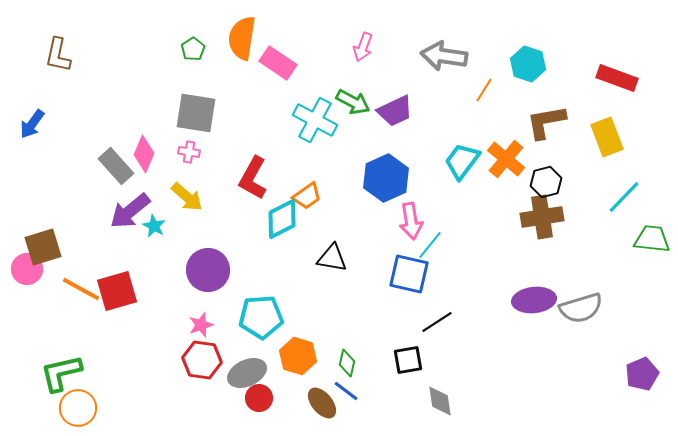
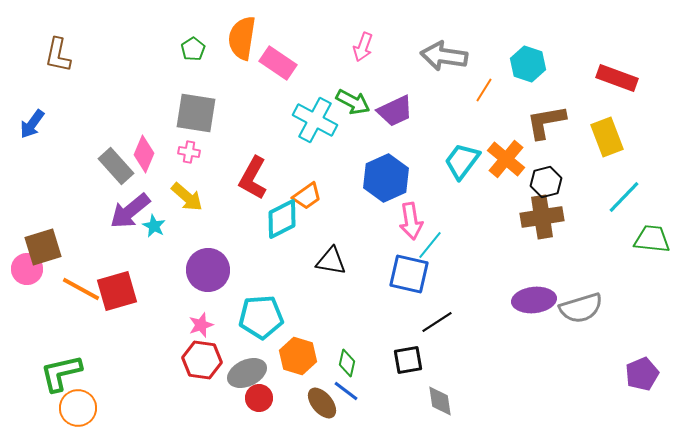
black triangle at (332, 258): moved 1 px left, 3 px down
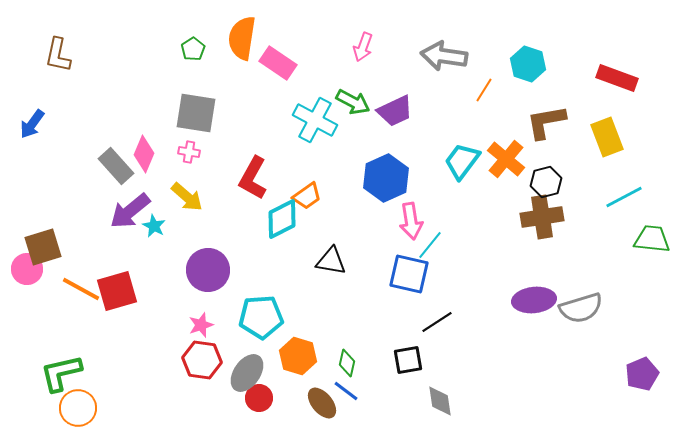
cyan line at (624, 197): rotated 18 degrees clockwise
gray ellipse at (247, 373): rotated 30 degrees counterclockwise
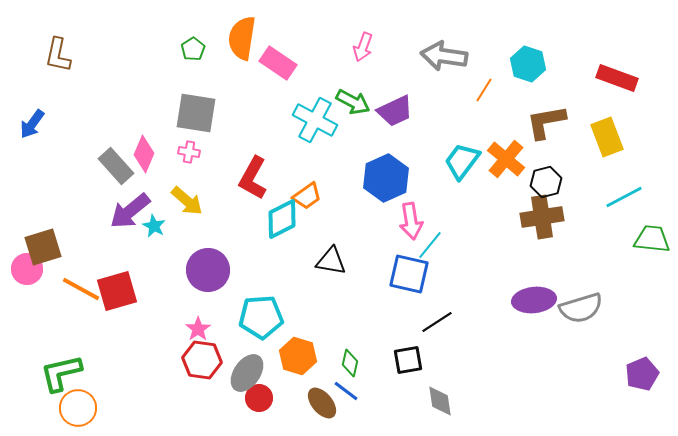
yellow arrow at (187, 197): moved 4 px down
pink star at (201, 325): moved 3 px left, 4 px down; rotated 15 degrees counterclockwise
green diamond at (347, 363): moved 3 px right
